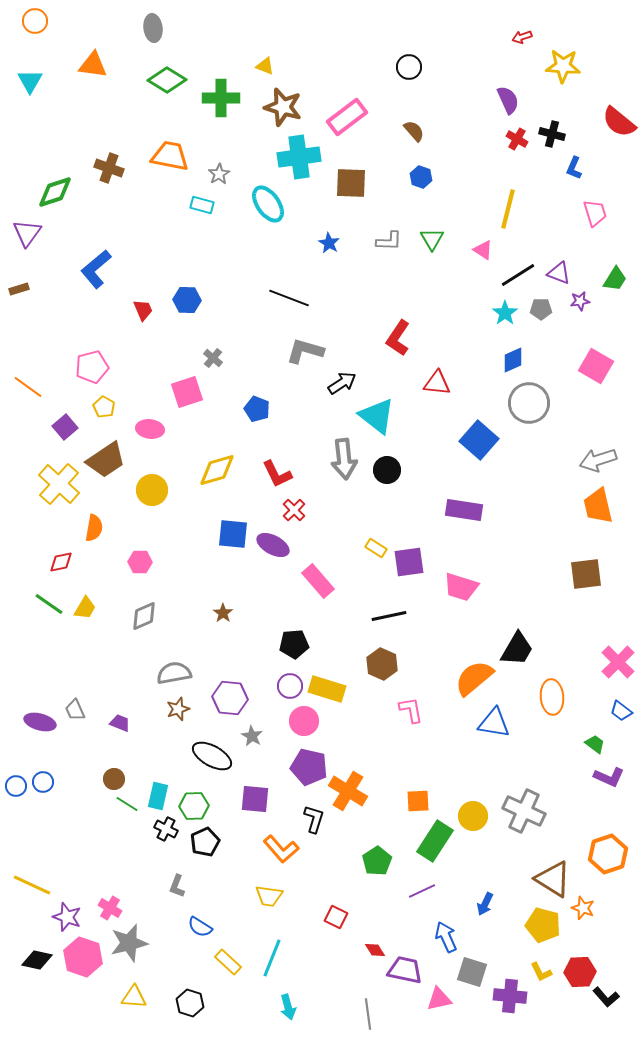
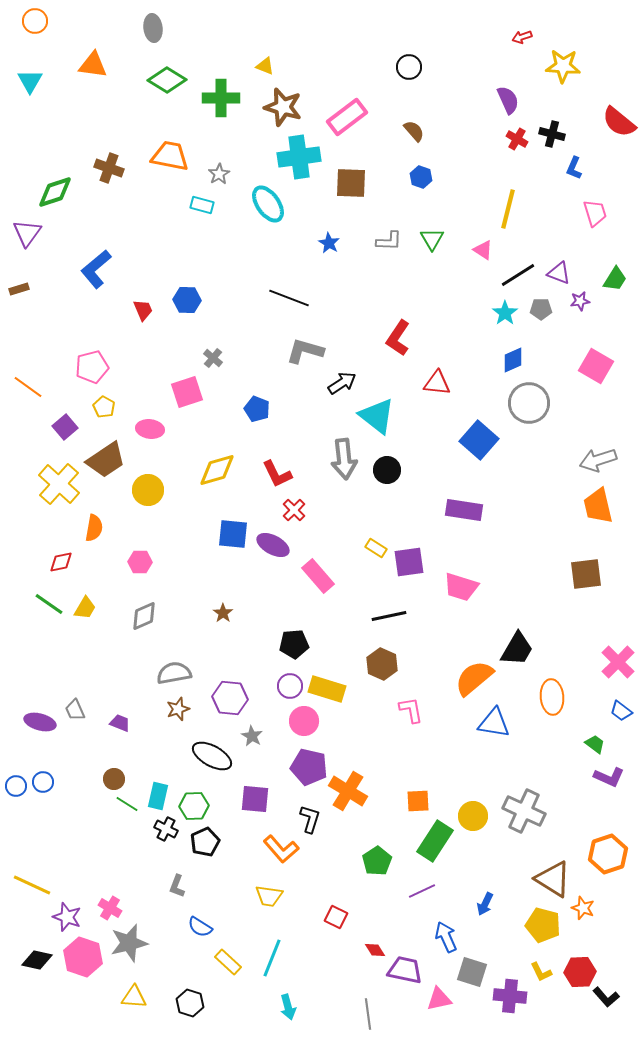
yellow circle at (152, 490): moved 4 px left
pink rectangle at (318, 581): moved 5 px up
black L-shape at (314, 819): moved 4 px left
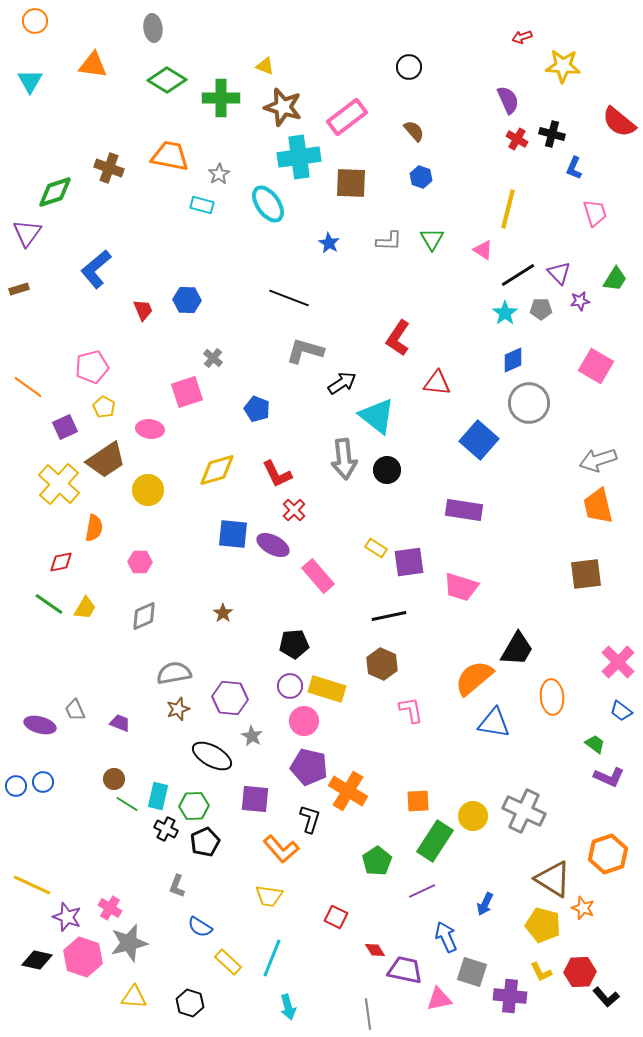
purple triangle at (559, 273): rotated 25 degrees clockwise
purple square at (65, 427): rotated 15 degrees clockwise
purple ellipse at (40, 722): moved 3 px down
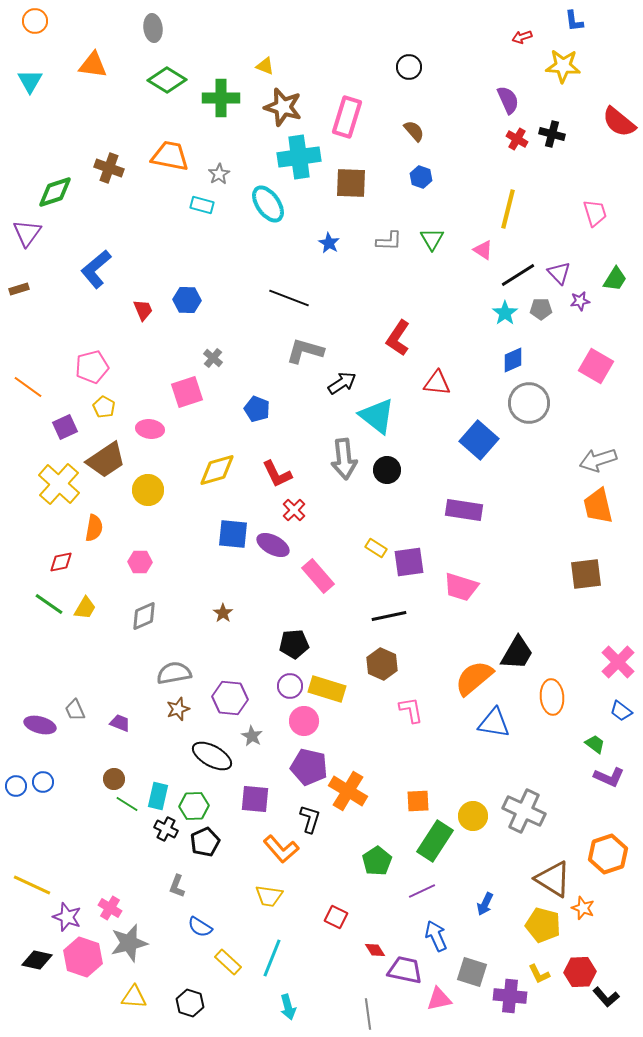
pink rectangle at (347, 117): rotated 36 degrees counterclockwise
blue L-shape at (574, 168): moved 147 px up; rotated 30 degrees counterclockwise
black trapezoid at (517, 649): moved 4 px down
blue arrow at (446, 937): moved 10 px left, 1 px up
yellow L-shape at (541, 972): moved 2 px left, 2 px down
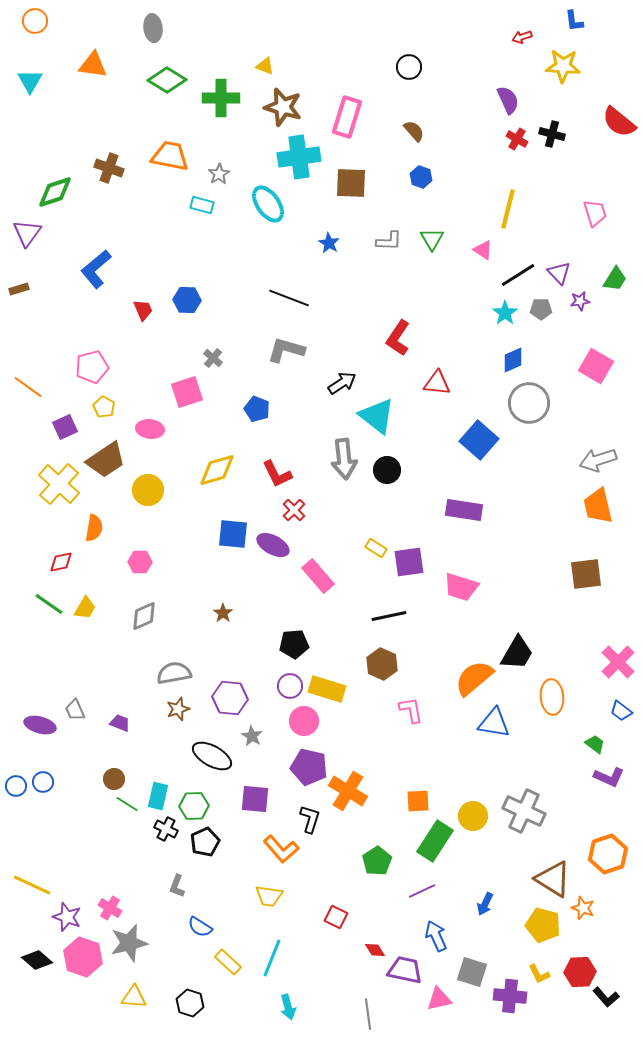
gray L-shape at (305, 351): moved 19 px left, 1 px up
black diamond at (37, 960): rotated 28 degrees clockwise
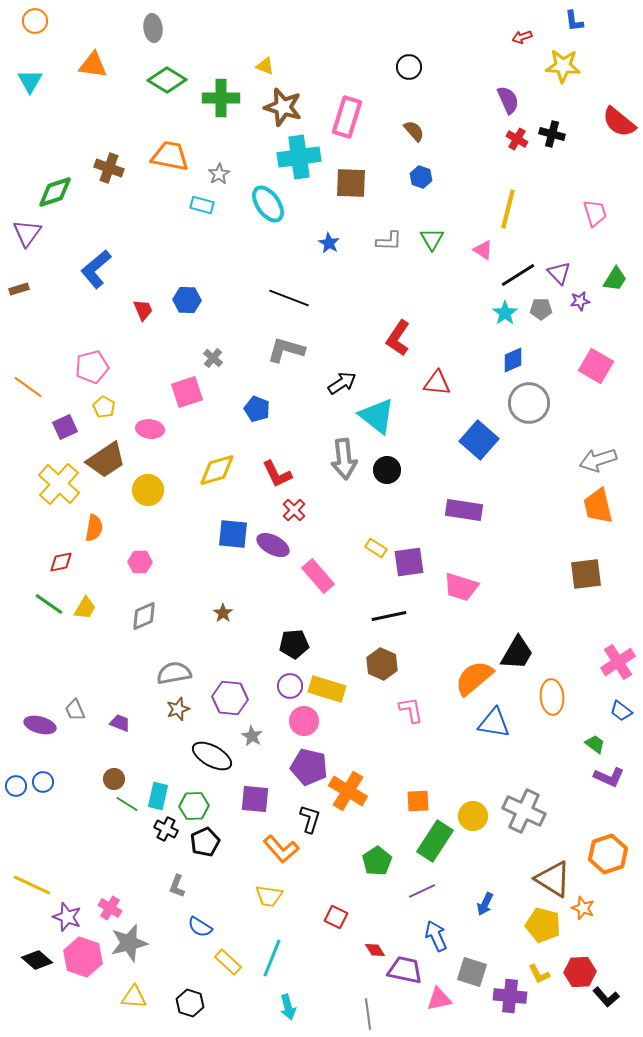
pink cross at (618, 662): rotated 12 degrees clockwise
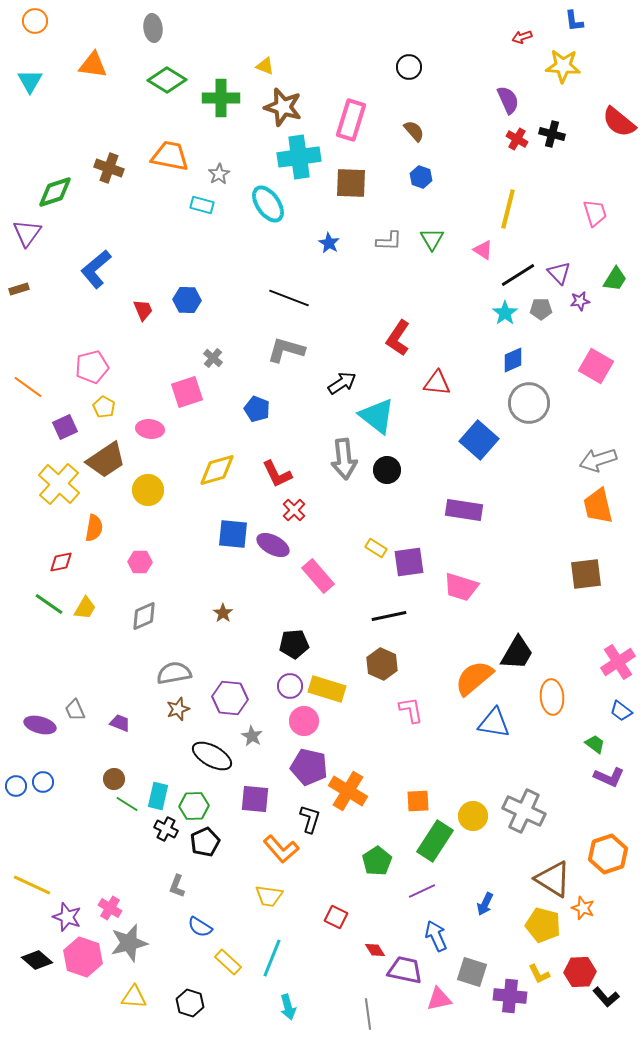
pink rectangle at (347, 117): moved 4 px right, 3 px down
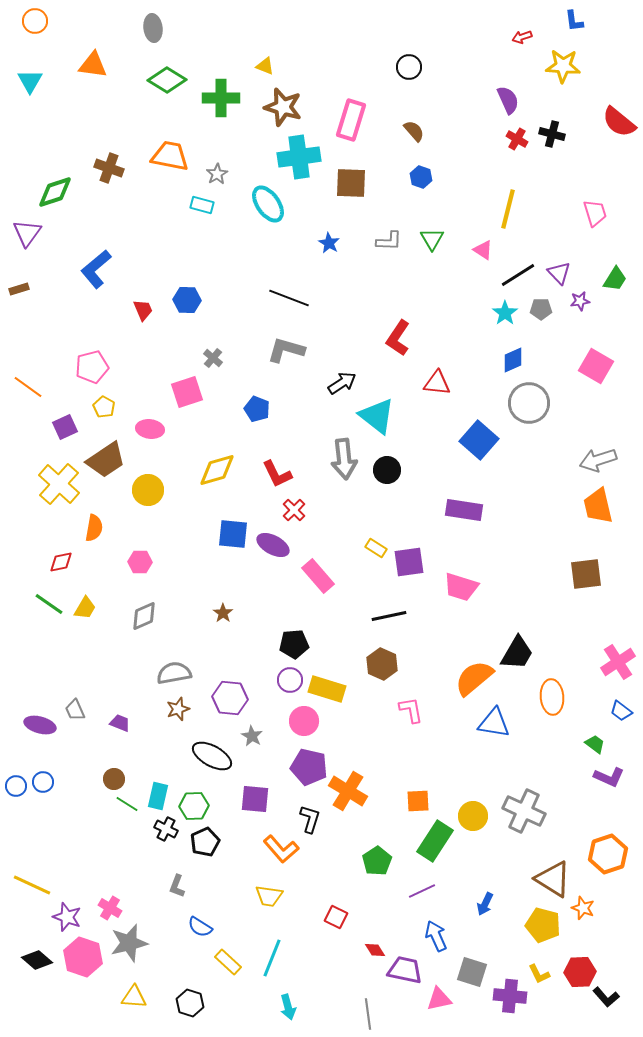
gray star at (219, 174): moved 2 px left
purple circle at (290, 686): moved 6 px up
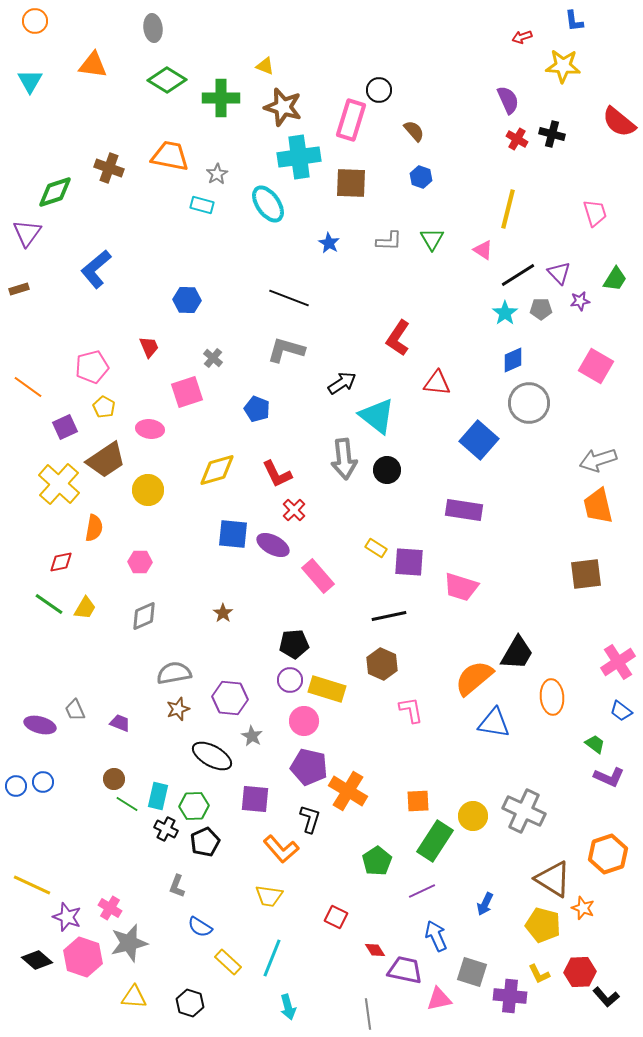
black circle at (409, 67): moved 30 px left, 23 px down
red trapezoid at (143, 310): moved 6 px right, 37 px down
purple square at (409, 562): rotated 12 degrees clockwise
